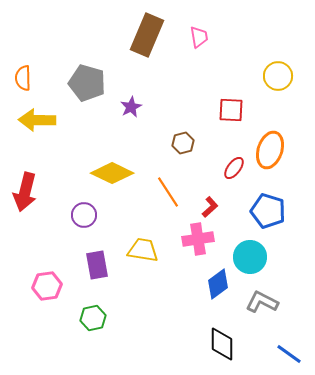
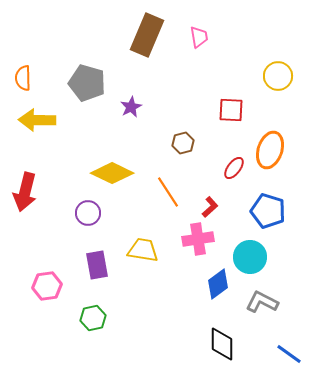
purple circle: moved 4 px right, 2 px up
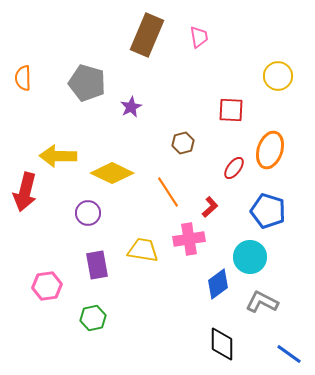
yellow arrow: moved 21 px right, 36 px down
pink cross: moved 9 px left
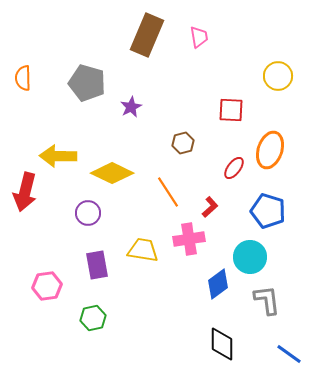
gray L-shape: moved 5 px right, 2 px up; rotated 56 degrees clockwise
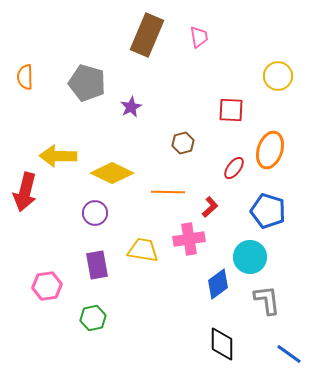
orange semicircle: moved 2 px right, 1 px up
orange line: rotated 56 degrees counterclockwise
purple circle: moved 7 px right
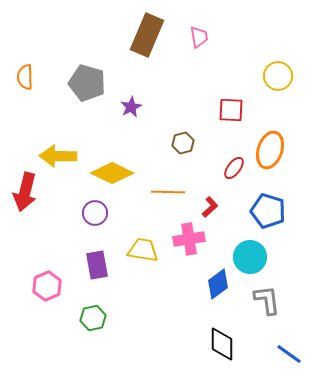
pink hexagon: rotated 16 degrees counterclockwise
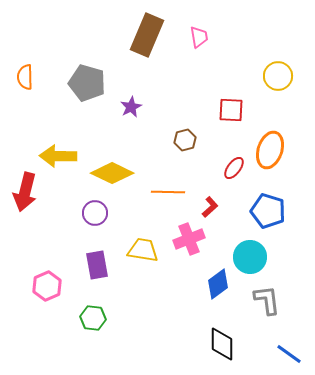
brown hexagon: moved 2 px right, 3 px up
pink cross: rotated 12 degrees counterclockwise
green hexagon: rotated 20 degrees clockwise
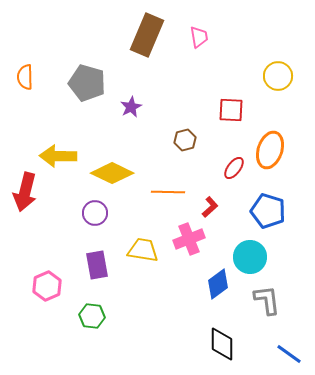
green hexagon: moved 1 px left, 2 px up
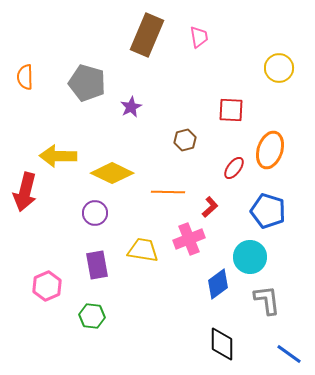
yellow circle: moved 1 px right, 8 px up
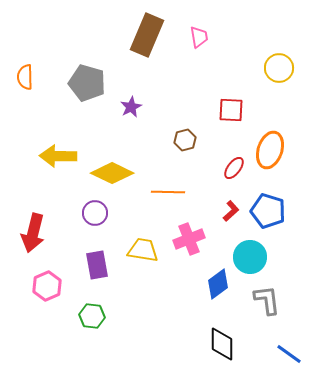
red arrow: moved 8 px right, 41 px down
red L-shape: moved 21 px right, 4 px down
